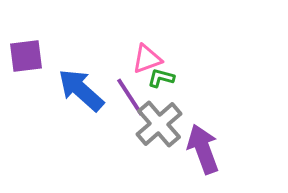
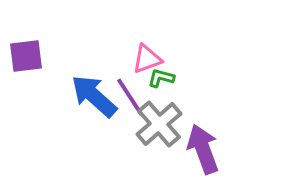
blue arrow: moved 13 px right, 6 px down
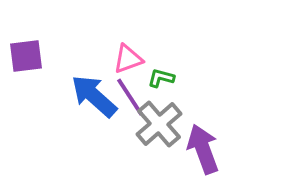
pink triangle: moved 19 px left
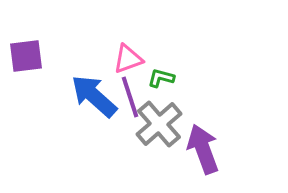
purple line: rotated 15 degrees clockwise
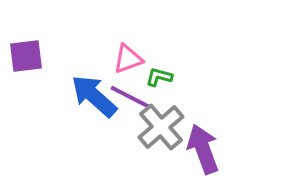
green L-shape: moved 2 px left, 1 px up
purple line: rotated 45 degrees counterclockwise
gray cross: moved 2 px right, 3 px down
